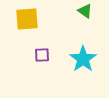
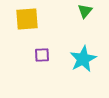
green triangle: rotated 35 degrees clockwise
cyan star: rotated 8 degrees clockwise
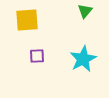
yellow square: moved 1 px down
purple square: moved 5 px left, 1 px down
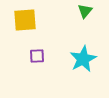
yellow square: moved 2 px left
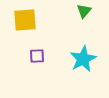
green triangle: moved 1 px left
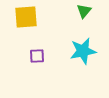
yellow square: moved 1 px right, 3 px up
cyan star: moved 8 px up; rotated 16 degrees clockwise
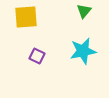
purple square: rotated 28 degrees clockwise
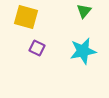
yellow square: rotated 20 degrees clockwise
purple square: moved 8 px up
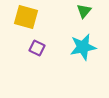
cyan star: moved 4 px up
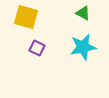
green triangle: moved 1 px left, 2 px down; rotated 42 degrees counterclockwise
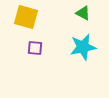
purple square: moved 2 px left; rotated 21 degrees counterclockwise
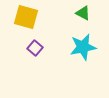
purple square: rotated 35 degrees clockwise
